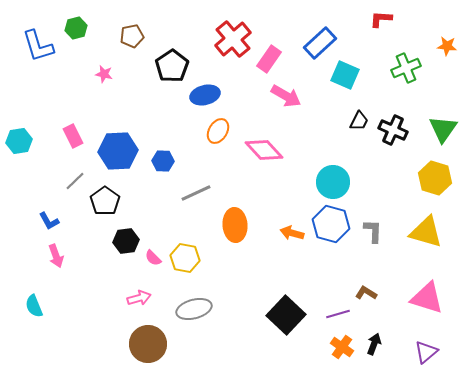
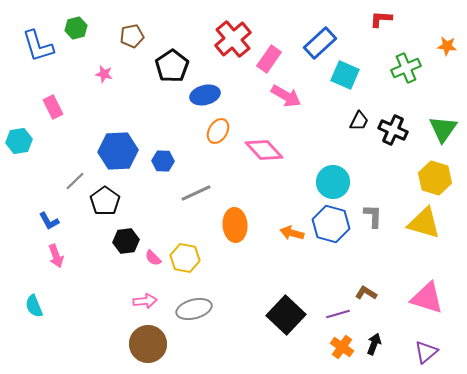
pink rectangle at (73, 136): moved 20 px left, 29 px up
gray L-shape at (373, 231): moved 15 px up
yellow triangle at (426, 232): moved 2 px left, 9 px up
pink arrow at (139, 298): moved 6 px right, 3 px down; rotated 10 degrees clockwise
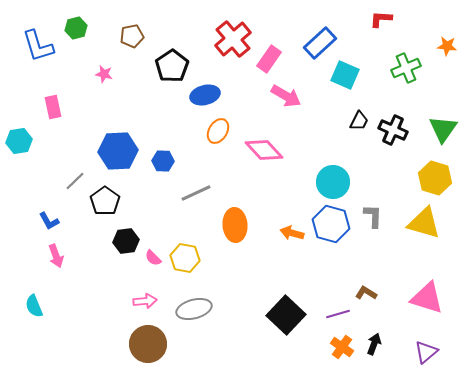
pink rectangle at (53, 107): rotated 15 degrees clockwise
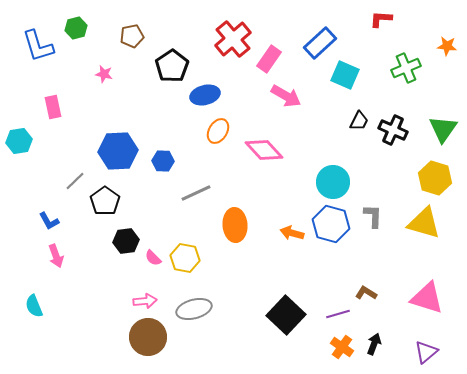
brown circle at (148, 344): moved 7 px up
